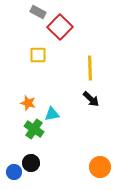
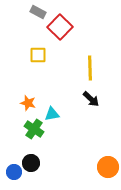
orange circle: moved 8 px right
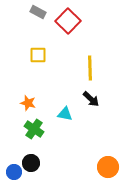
red square: moved 8 px right, 6 px up
cyan triangle: moved 13 px right; rotated 21 degrees clockwise
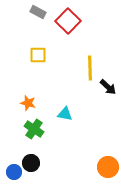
black arrow: moved 17 px right, 12 px up
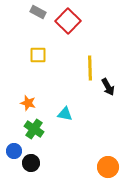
black arrow: rotated 18 degrees clockwise
blue circle: moved 21 px up
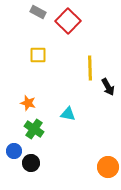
cyan triangle: moved 3 px right
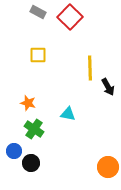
red square: moved 2 px right, 4 px up
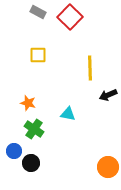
black arrow: moved 8 px down; rotated 96 degrees clockwise
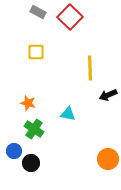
yellow square: moved 2 px left, 3 px up
orange circle: moved 8 px up
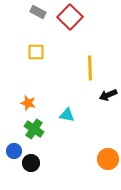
cyan triangle: moved 1 px left, 1 px down
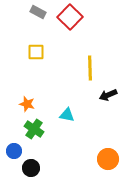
orange star: moved 1 px left, 1 px down
black circle: moved 5 px down
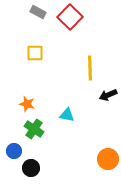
yellow square: moved 1 px left, 1 px down
